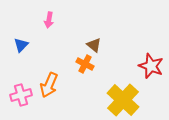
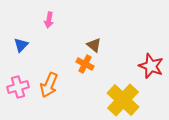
pink cross: moved 3 px left, 8 px up
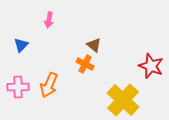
pink cross: rotated 15 degrees clockwise
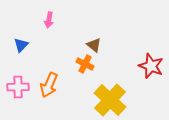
yellow cross: moved 13 px left
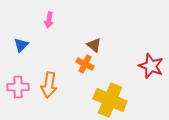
orange arrow: rotated 15 degrees counterclockwise
yellow cross: rotated 20 degrees counterclockwise
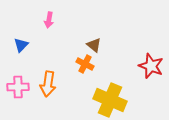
orange arrow: moved 1 px left, 1 px up
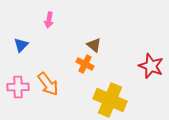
orange arrow: rotated 45 degrees counterclockwise
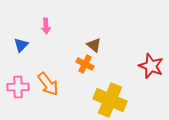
pink arrow: moved 3 px left, 6 px down; rotated 14 degrees counterclockwise
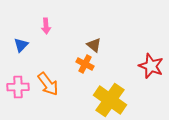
yellow cross: rotated 12 degrees clockwise
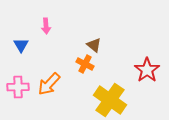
blue triangle: rotated 14 degrees counterclockwise
red star: moved 4 px left, 4 px down; rotated 15 degrees clockwise
orange arrow: moved 1 px right; rotated 80 degrees clockwise
